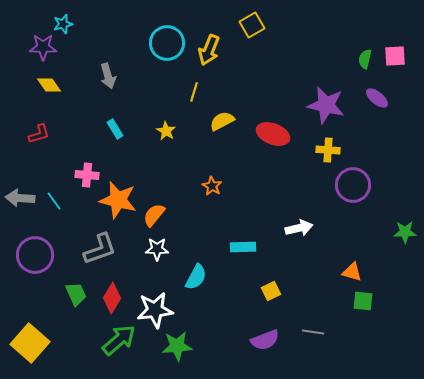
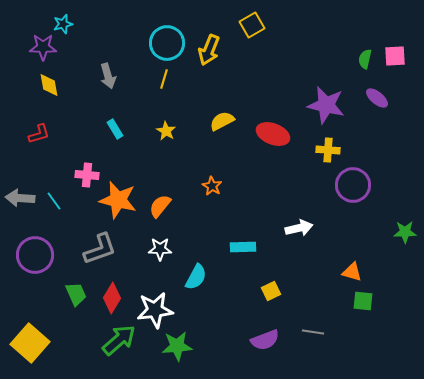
yellow diamond at (49, 85): rotated 25 degrees clockwise
yellow line at (194, 92): moved 30 px left, 13 px up
orange semicircle at (154, 215): moved 6 px right, 9 px up
white star at (157, 249): moved 3 px right
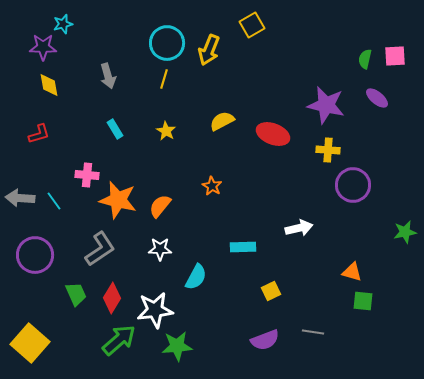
green star at (405, 232): rotated 10 degrees counterclockwise
gray L-shape at (100, 249): rotated 15 degrees counterclockwise
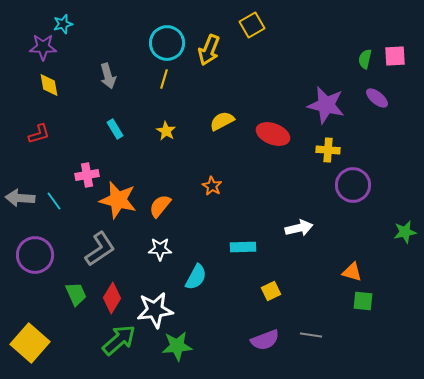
pink cross at (87, 175): rotated 15 degrees counterclockwise
gray line at (313, 332): moved 2 px left, 3 px down
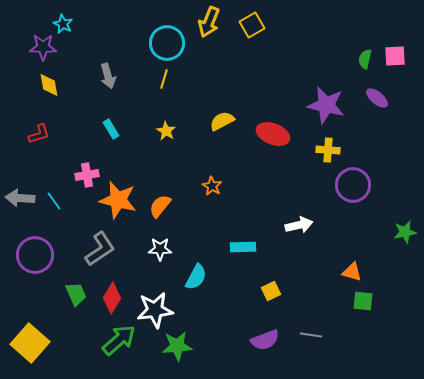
cyan star at (63, 24): rotated 30 degrees counterclockwise
yellow arrow at (209, 50): moved 28 px up
cyan rectangle at (115, 129): moved 4 px left
white arrow at (299, 228): moved 3 px up
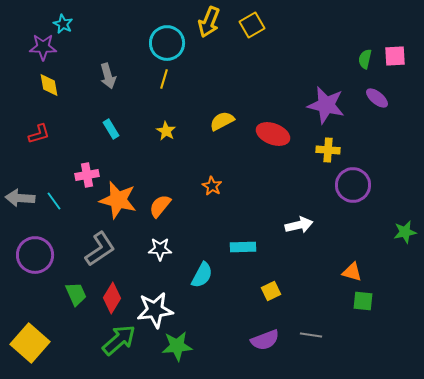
cyan semicircle at (196, 277): moved 6 px right, 2 px up
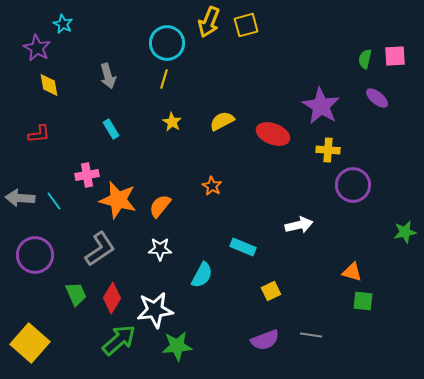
yellow square at (252, 25): moved 6 px left; rotated 15 degrees clockwise
purple star at (43, 47): moved 6 px left, 1 px down; rotated 28 degrees clockwise
purple star at (326, 105): moved 5 px left, 1 px down; rotated 18 degrees clockwise
yellow star at (166, 131): moved 6 px right, 9 px up
red L-shape at (39, 134): rotated 10 degrees clockwise
cyan rectangle at (243, 247): rotated 25 degrees clockwise
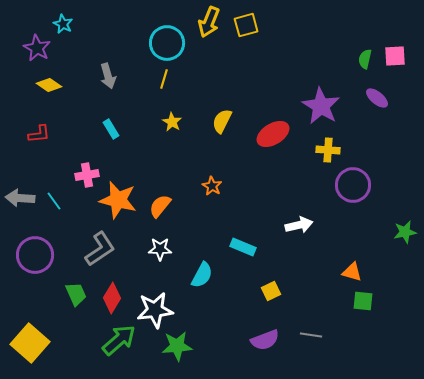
yellow diamond at (49, 85): rotated 45 degrees counterclockwise
yellow semicircle at (222, 121): rotated 35 degrees counterclockwise
red ellipse at (273, 134): rotated 52 degrees counterclockwise
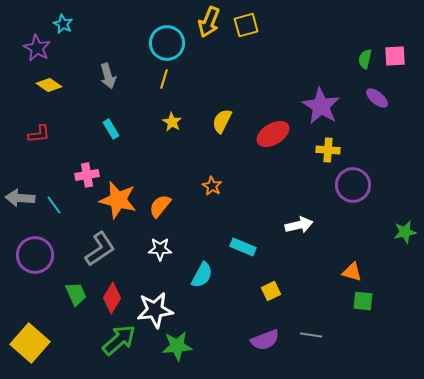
cyan line at (54, 201): moved 4 px down
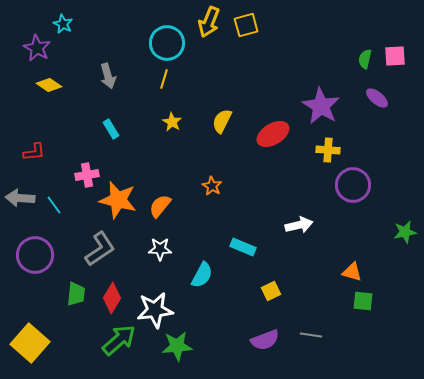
red L-shape at (39, 134): moved 5 px left, 18 px down
green trapezoid at (76, 294): rotated 30 degrees clockwise
